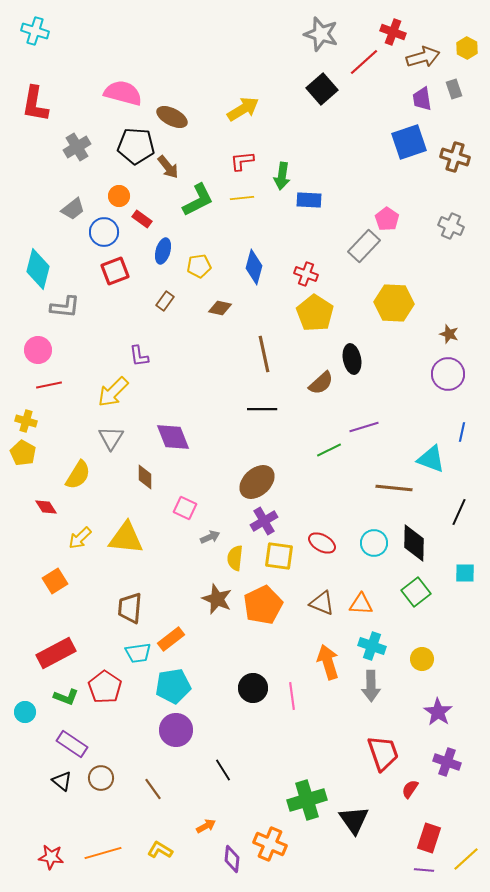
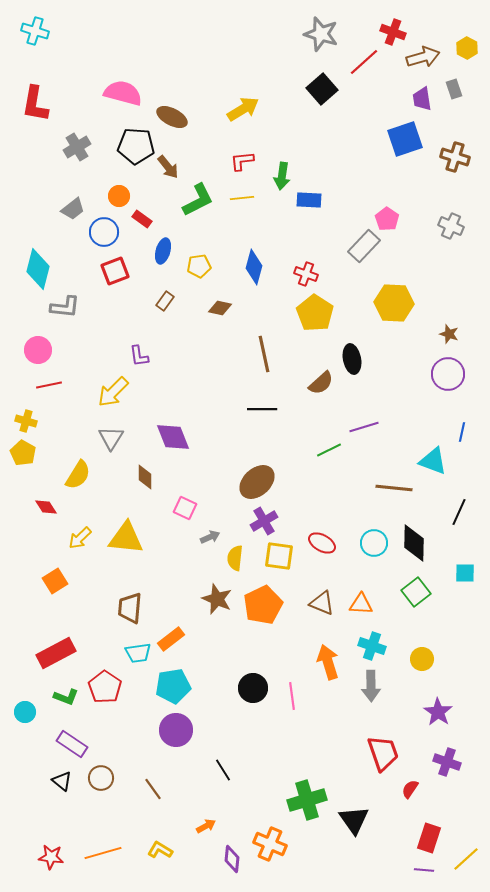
blue square at (409, 142): moved 4 px left, 3 px up
cyan triangle at (431, 459): moved 2 px right, 2 px down
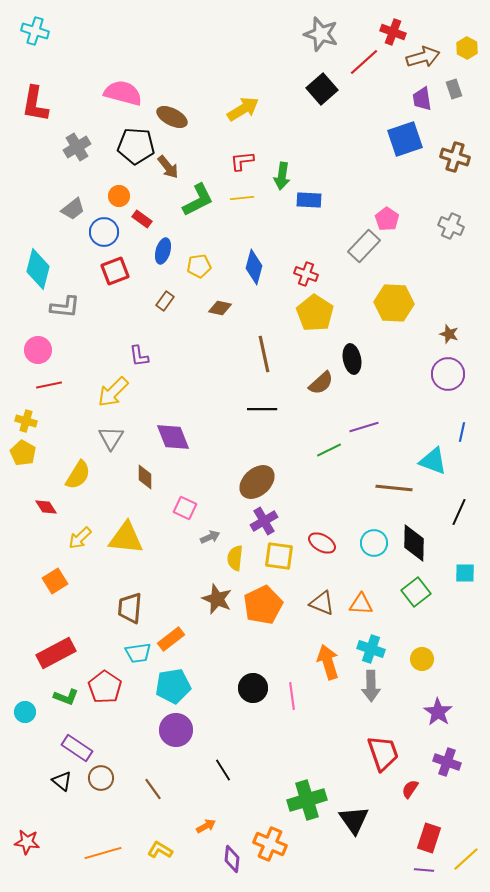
cyan cross at (372, 646): moved 1 px left, 3 px down
purple rectangle at (72, 744): moved 5 px right, 4 px down
red star at (51, 857): moved 24 px left, 15 px up
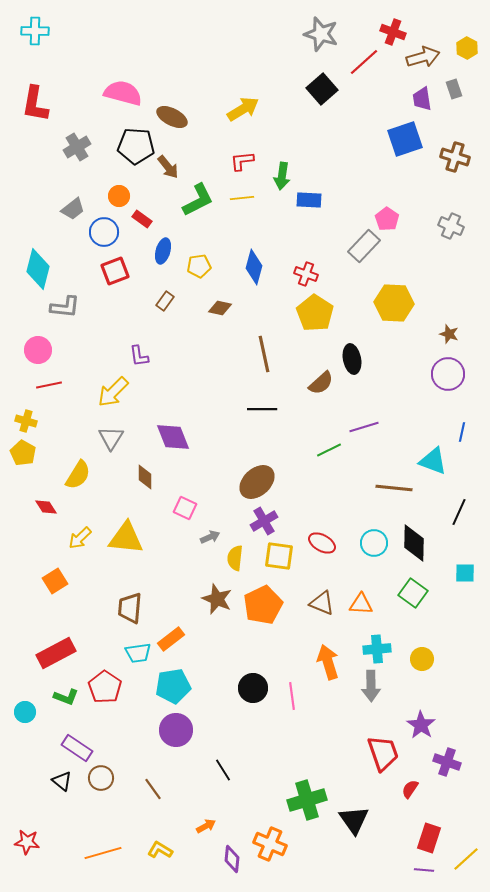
cyan cross at (35, 31): rotated 16 degrees counterclockwise
green square at (416, 592): moved 3 px left, 1 px down; rotated 16 degrees counterclockwise
cyan cross at (371, 649): moved 6 px right; rotated 24 degrees counterclockwise
purple star at (438, 712): moved 17 px left, 13 px down
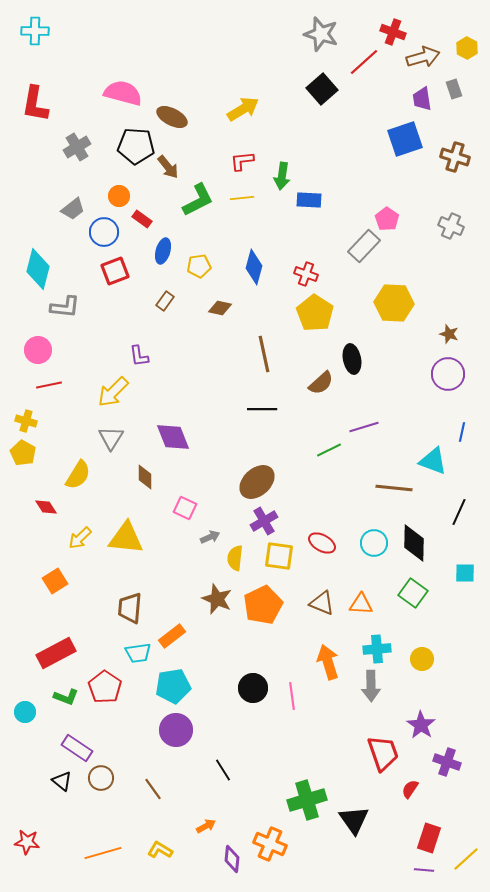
orange rectangle at (171, 639): moved 1 px right, 3 px up
